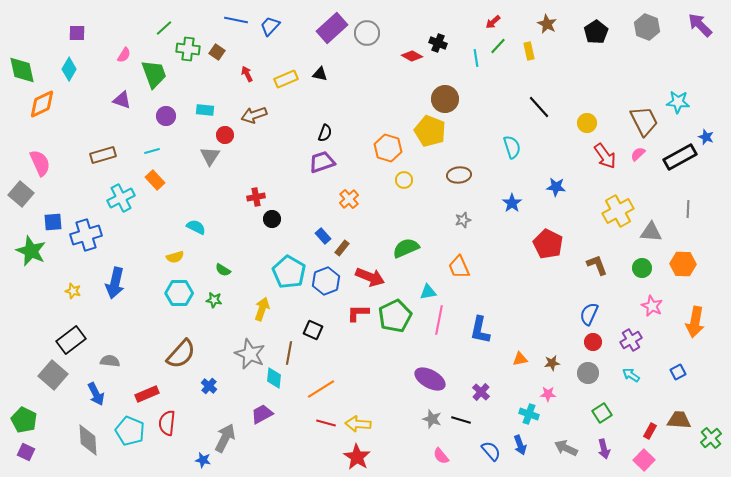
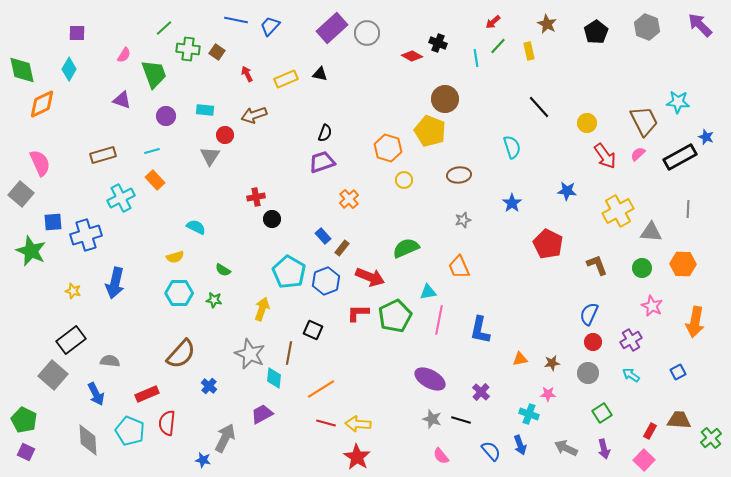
blue star at (556, 187): moved 11 px right, 4 px down
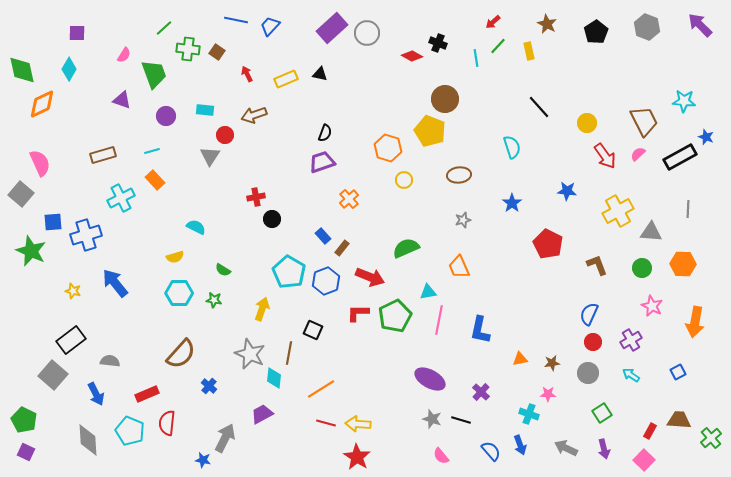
cyan star at (678, 102): moved 6 px right, 1 px up
blue arrow at (115, 283): rotated 128 degrees clockwise
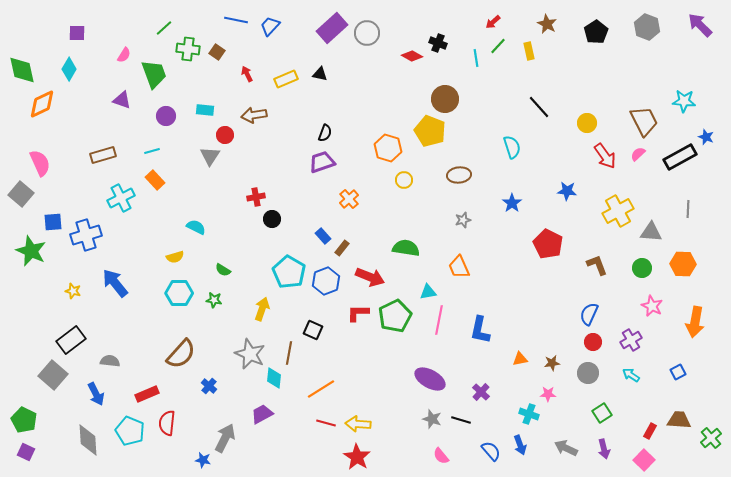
brown arrow at (254, 115): rotated 10 degrees clockwise
green semicircle at (406, 248): rotated 32 degrees clockwise
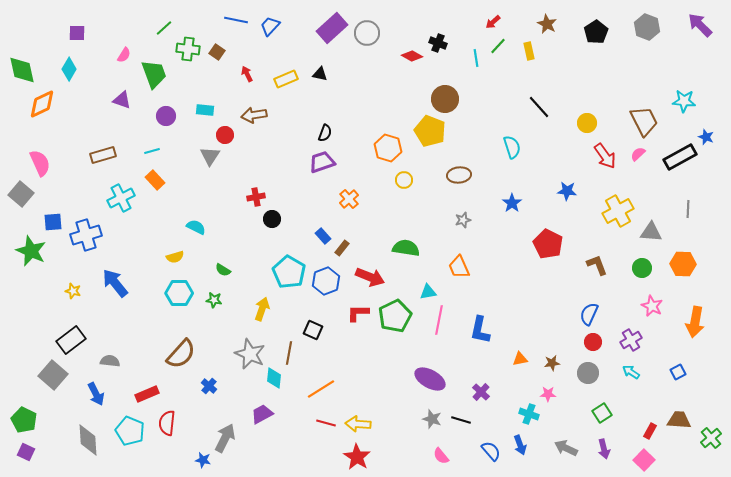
cyan arrow at (631, 375): moved 3 px up
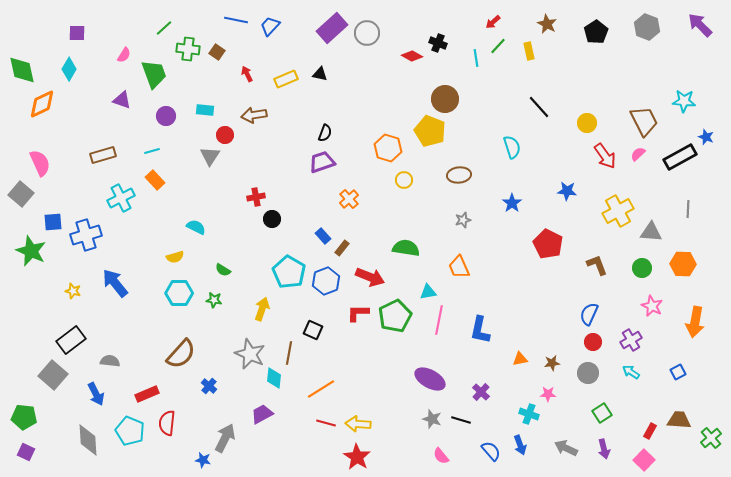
green pentagon at (24, 420): moved 3 px up; rotated 20 degrees counterclockwise
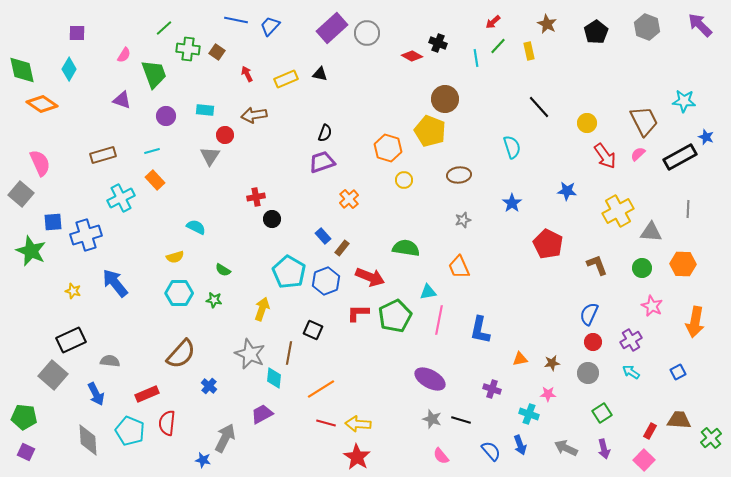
orange diamond at (42, 104): rotated 60 degrees clockwise
black rectangle at (71, 340): rotated 12 degrees clockwise
purple cross at (481, 392): moved 11 px right, 3 px up; rotated 24 degrees counterclockwise
